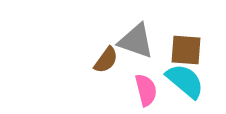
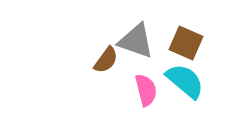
brown square: moved 7 px up; rotated 20 degrees clockwise
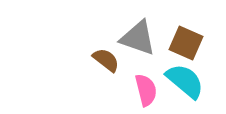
gray triangle: moved 2 px right, 3 px up
brown semicircle: rotated 88 degrees counterclockwise
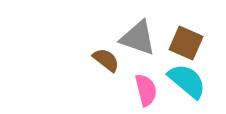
cyan semicircle: moved 2 px right
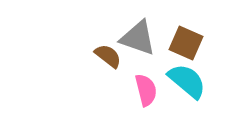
brown semicircle: moved 2 px right, 4 px up
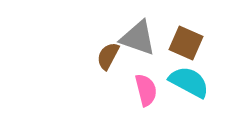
brown semicircle: rotated 100 degrees counterclockwise
cyan semicircle: moved 2 px right, 1 px down; rotated 12 degrees counterclockwise
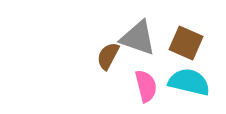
cyan semicircle: rotated 15 degrees counterclockwise
pink semicircle: moved 4 px up
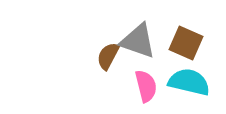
gray triangle: moved 3 px down
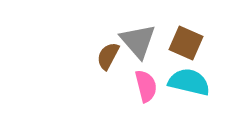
gray triangle: rotated 30 degrees clockwise
